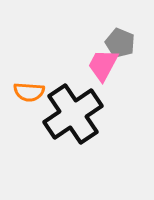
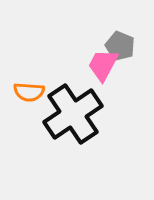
gray pentagon: moved 3 px down
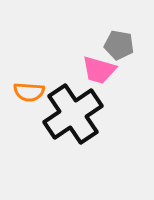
gray pentagon: moved 1 px left, 1 px up; rotated 12 degrees counterclockwise
pink trapezoid: moved 4 px left, 5 px down; rotated 102 degrees counterclockwise
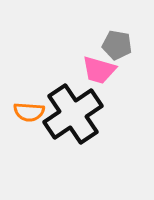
gray pentagon: moved 2 px left
orange semicircle: moved 20 px down
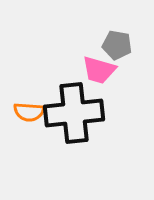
black cross: moved 1 px right, 1 px up; rotated 28 degrees clockwise
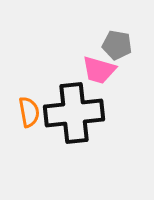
orange semicircle: rotated 104 degrees counterclockwise
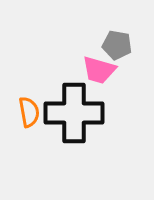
black cross: rotated 6 degrees clockwise
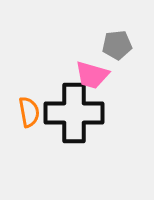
gray pentagon: rotated 16 degrees counterclockwise
pink trapezoid: moved 7 px left, 5 px down
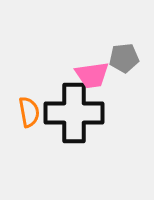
gray pentagon: moved 7 px right, 13 px down
pink trapezoid: rotated 24 degrees counterclockwise
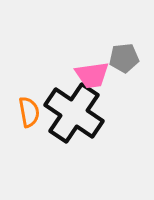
black cross: rotated 34 degrees clockwise
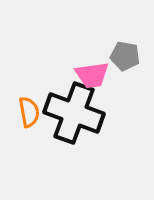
gray pentagon: moved 1 px right, 2 px up; rotated 16 degrees clockwise
black cross: rotated 14 degrees counterclockwise
